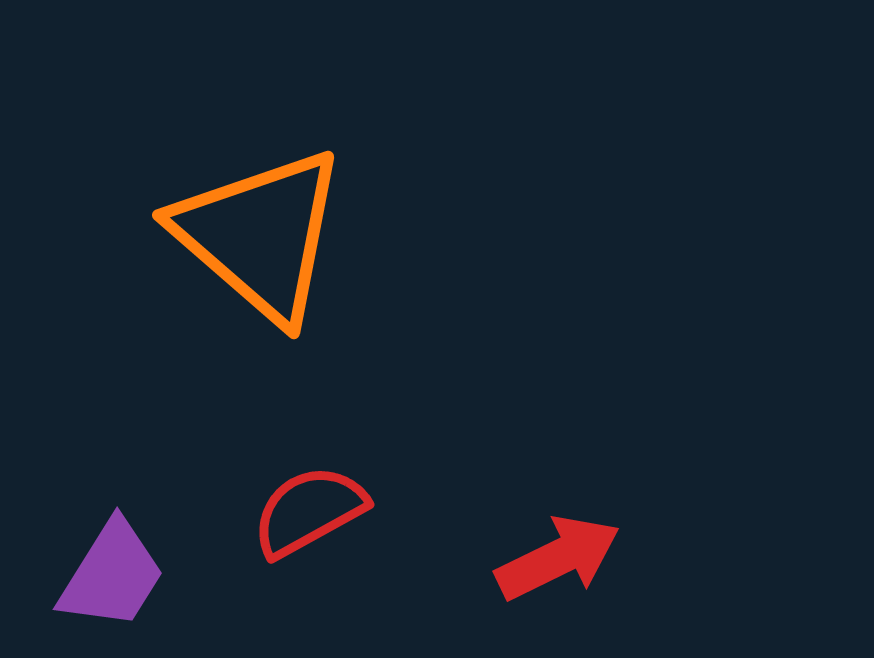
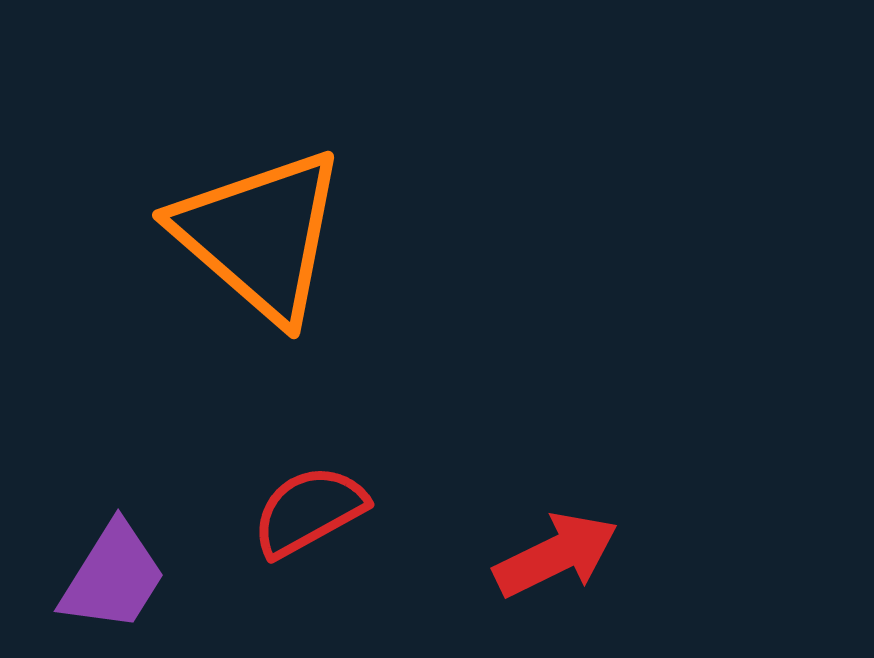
red arrow: moved 2 px left, 3 px up
purple trapezoid: moved 1 px right, 2 px down
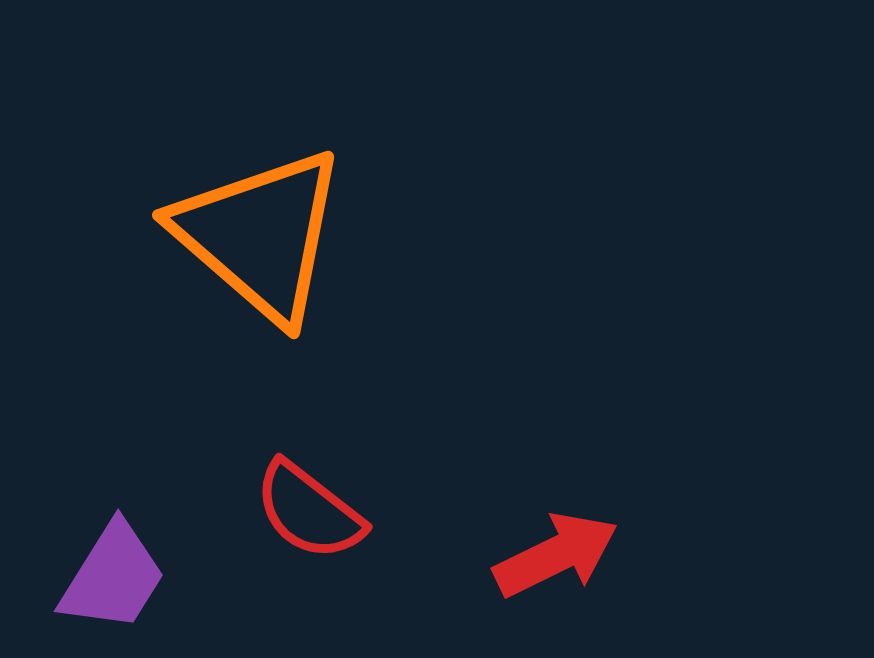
red semicircle: rotated 113 degrees counterclockwise
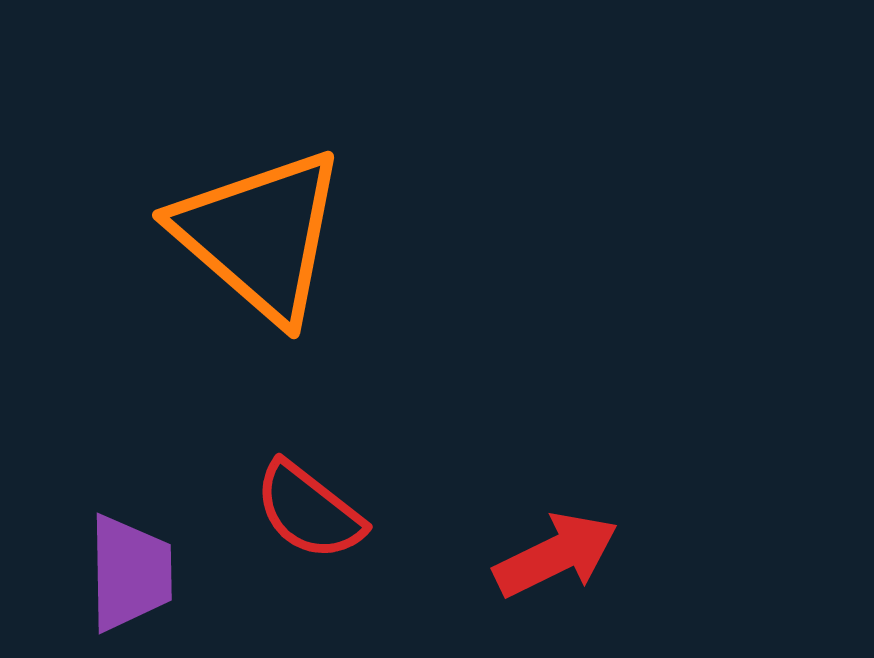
purple trapezoid: moved 17 px right, 4 px up; rotated 33 degrees counterclockwise
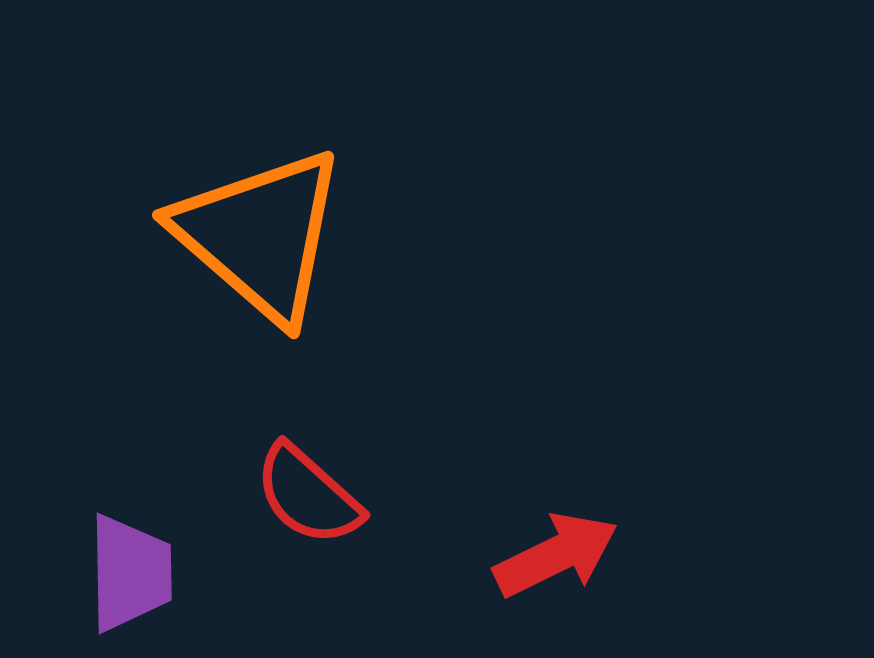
red semicircle: moved 1 px left, 16 px up; rotated 4 degrees clockwise
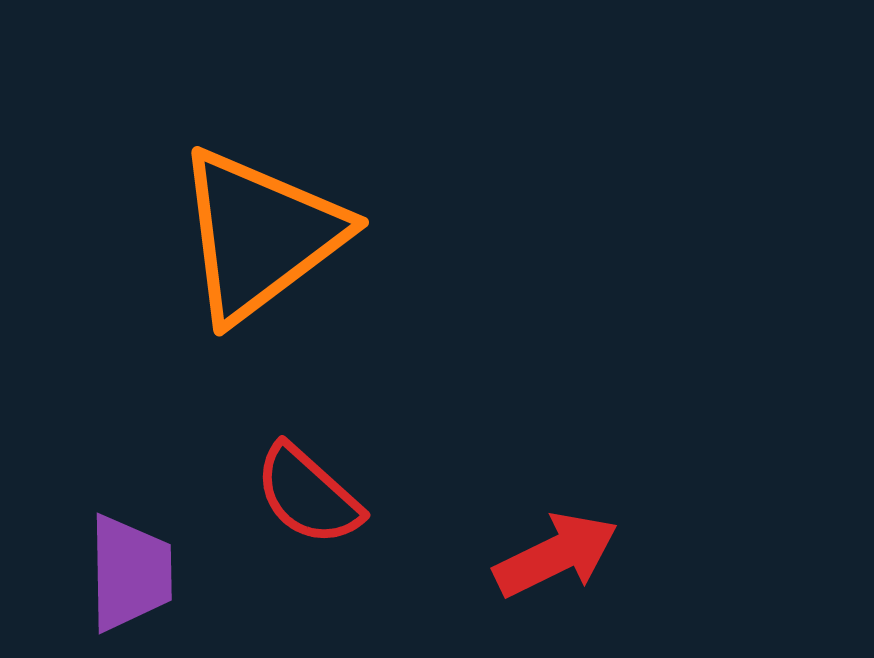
orange triangle: rotated 42 degrees clockwise
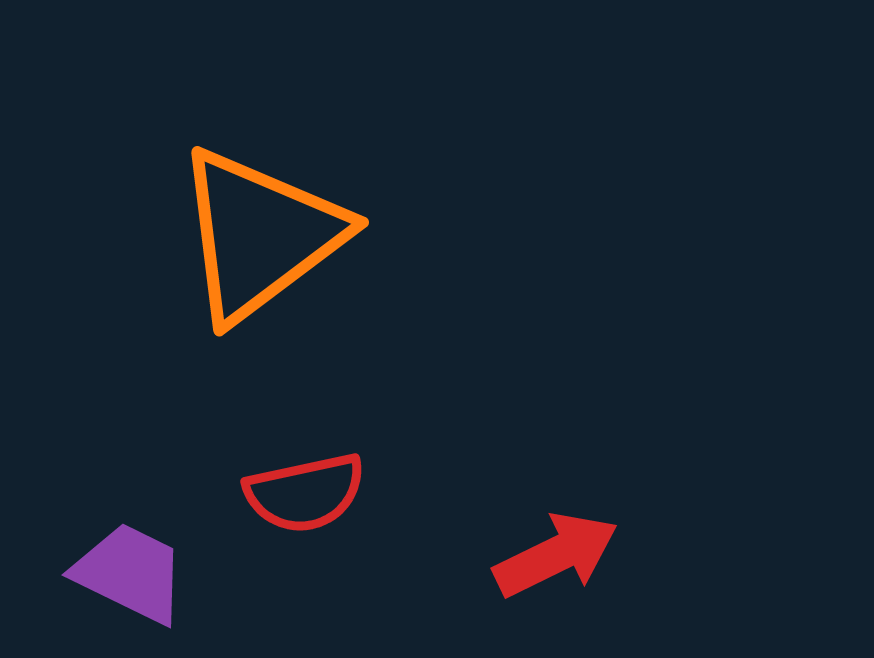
red semicircle: moved 3 px left, 2 px up; rotated 54 degrees counterclockwise
purple trapezoid: rotated 63 degrees counterclockwise
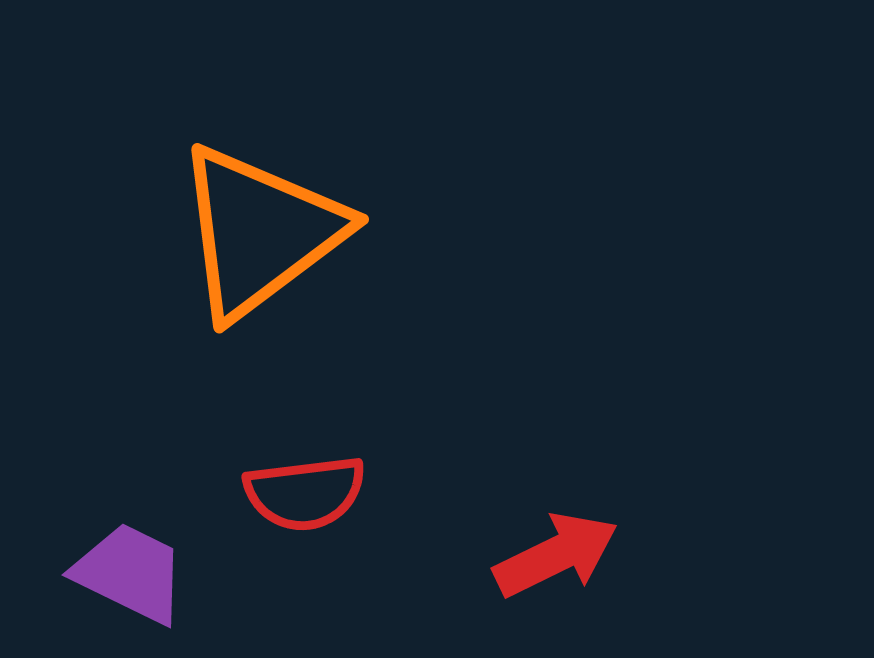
orange triangle: moved 3 px up
red semicircle: rotated 5 degrees clockwise
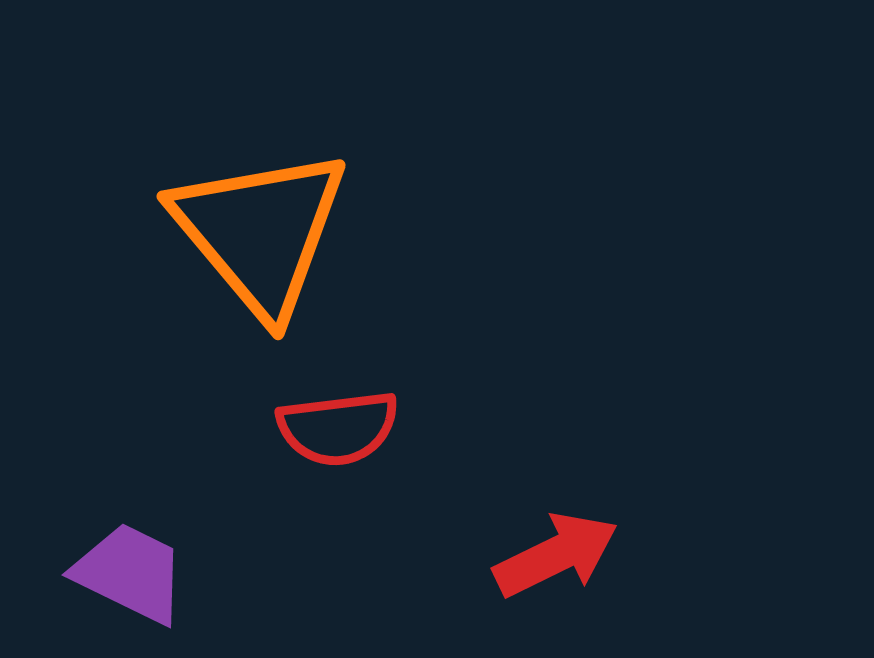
orange triangle: rotated 33 degrees counterclockwise
red semicircle: moved 33 px right, 65 px up
